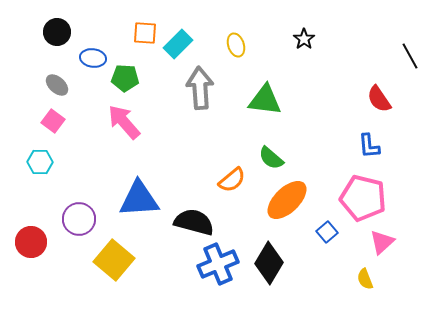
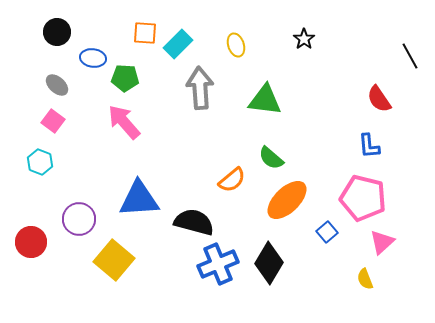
cyan hexagon: rotated 20 degrees clockwise
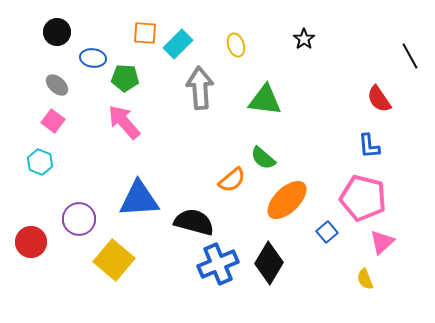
green semicircle: moved 8 px left
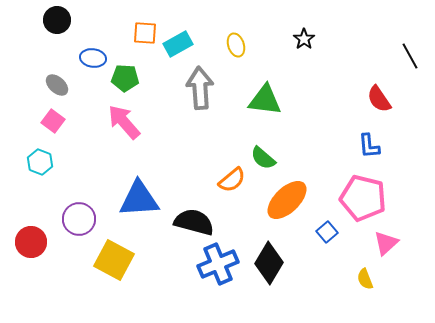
black circle: moved 12 px up
cyan rectangle: rotated 16 degrees clockwise
pink triangle: moved 4 px right, 1 px down
yellow square: rotated 12 degrees counterclockwise
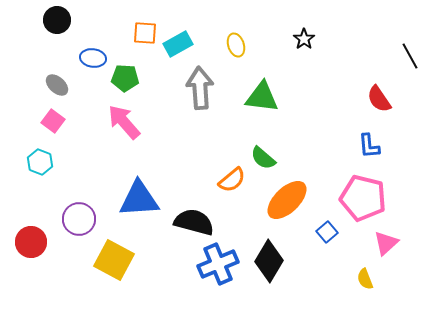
green triangle: moved 3 px left, 3 px up
black diamond: moved 2 px up
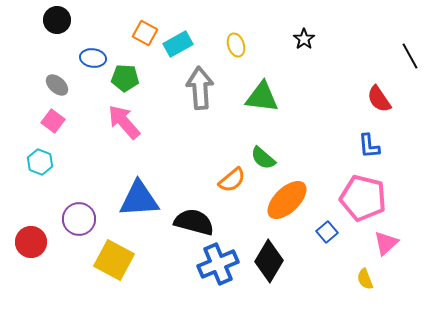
orange square: rotated 25 degrees clockwise
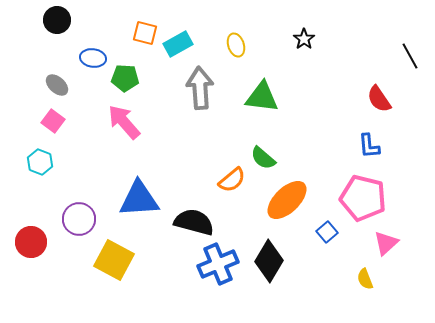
orange square: rotated 15 degrees counterclockwise
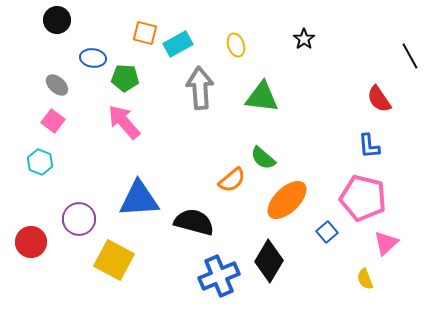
blue cross: moved 1 px right, 12 px down
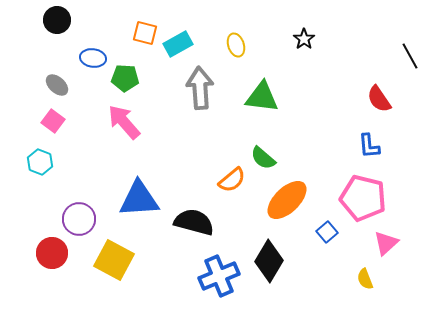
red circle: moved 21 px right, 11 px down
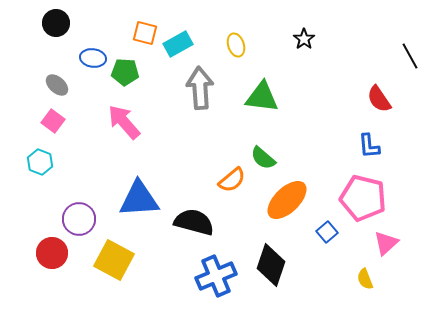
black circle: moved 1 px left, 3 px down
green pentagon: moved 6 px up
black diamond: moved 2 px right, 4 px down; rotated 12 degrees counterclockwise
blue cross: moved 3 px left
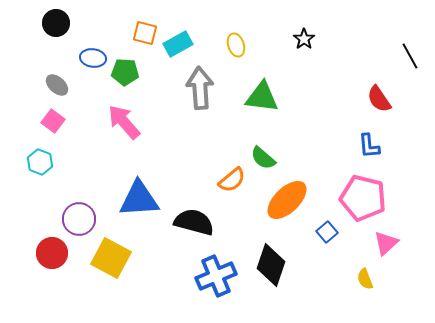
yellow square: moved 3 px left, 2 px up
